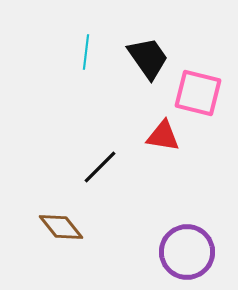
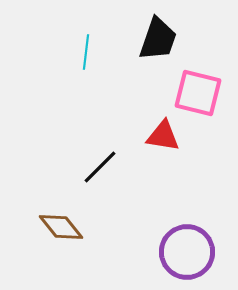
black trapezoid: moved 10 px right, 19 px up; rotated 54 degrees clockwise
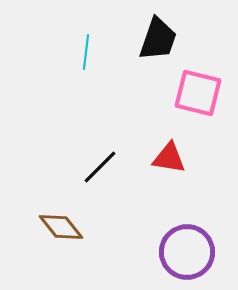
red triangle: moved 6 px right, 22 px down
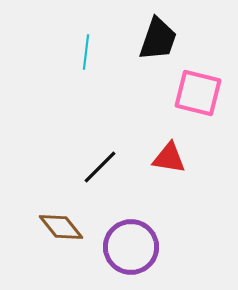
purple circle: moved 56 px left, 5 px up
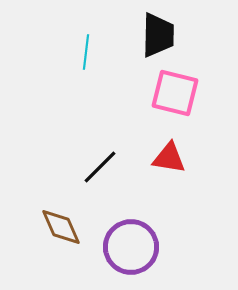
black trapezoid: moved 4 px up; rotated 18 degrees counterclockwise
pink square: moved 23 px left
brown diamond: rotated 15 degrees clockwise
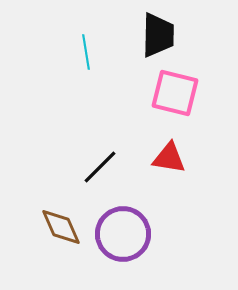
cyan line: rotated 16 degrees counterclockwise
purple circle: moved 8 px left, 13 px up
